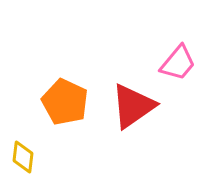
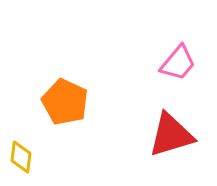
red triangle: moved 38 px right, 29 px down; rotated 18 degrees clockwise
yellow diamond: moved 2 px left
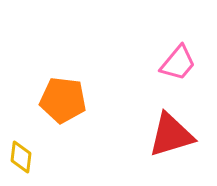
orange pentagon: moved 2 px left, 2 px up; rotated 18 degrees counterclockwise
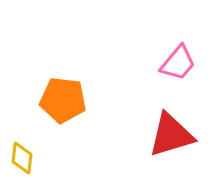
yellow diamond: moved 1 px right, 1 px down
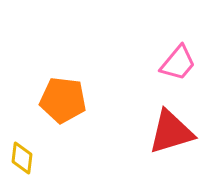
red triangle: moved 3 px up
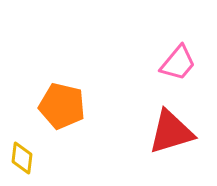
orange pentagon: moved 1 px left, 6 px down; rotated 6 degrees clockwise
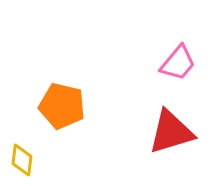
yellow diamond: moved 2 px down
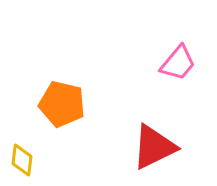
orange pentagon: moved 2 px up
red triangle: moved 17 px left, 15 px down; rotated 9 degrees counterclockwise
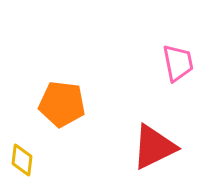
pink trapezoid: rotated 51 degrees counterclockwise
orange pentagon: rotated 6 degrees counterclockwise
